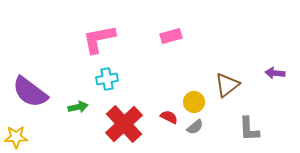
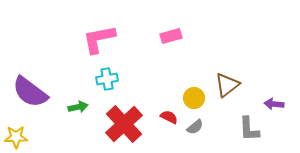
purple arrow: moved 1 px left, 31 px down
yellow circle: moved 4 px up
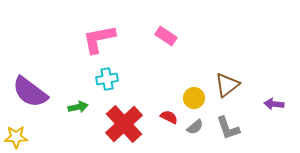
pink rectangle: moved 5 px left; rotated 50 degrees clockwise
gray L-shape: moved 21 px left, 1 px up; rotated 16 degrees counterclockwise
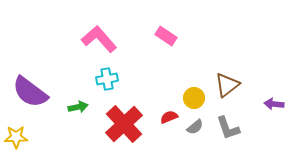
pink L-shape: rotated 60 degrees clockwise
red semicircle: rotated 48 degrees counterclockwise
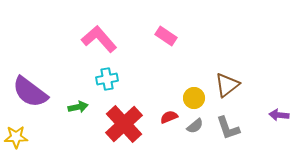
purple arrow: moved 5 px right, 11 px down
gray semicircle: moved 1 px up
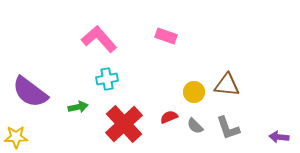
pink rectangle: rotated 15 degrees counterclockwise
brown triangle: rotated 44 degrees clockwise
yellow circle: moved 6 px up
purple arrow: moved 22 px down
gray semicircle: rotated 84 degrees clockwise
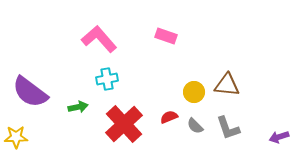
purple arrow: rotated 24 degrees counterclockwise
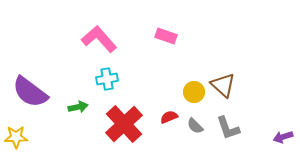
brown triangle: moved 4 px left; rotated 36 degrees clockwise
purple arrow: moved 4 px right
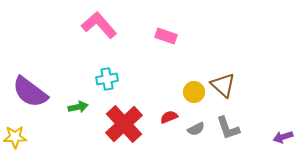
pink L-shape: moved 14 px up
gray semicircle: moved 1 px right, 3 px down; rotated 72 degrees counterclockwise
yellow star: moved 1 px left
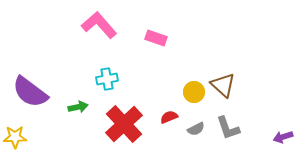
pink rectangle: moved 10 px left, 2 px down
